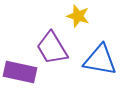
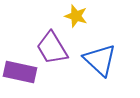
yellow star: moved 2 px left
blue triangle: rotated 33 degrees clockwise
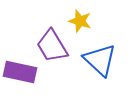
yellow star: moved 4 px right, 5 px down
purple trapezoid: moved 2 px up
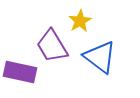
yellow star: rotated 25 degrees clockwise
blue triangle: moved 3 px up; rotated 6 degrees counterclockwise
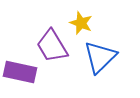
yellow star: moved 1 px right, 2 px down; rotated 20 degrees counterclockwise
blue triangle: rotated 39 degrees clockwise
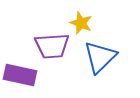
purple trapezoid: rotated 63 degrees counterclockwise
purple rectangle: moved 3 px down
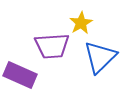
yellow star: rotated 20 degrees clockwise
purple rectangle: rotated 12 degrees clockwise
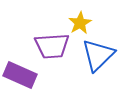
yellow star: moved 1 px left
blue triangle: moved 2 px left, 2 px up
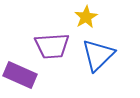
yellow star: moved 6 px right, 6 px up
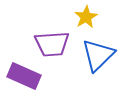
purple trapezoid: moved 2 px up
purple rectangle: moved 4 px right, 1 px down
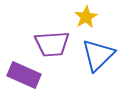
purple rectangle: moved 1 px up
